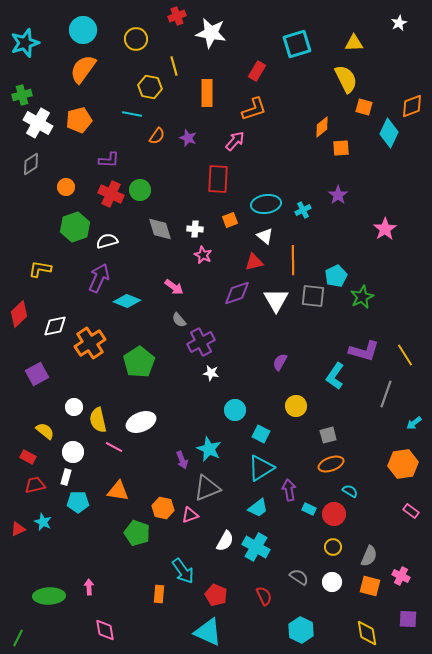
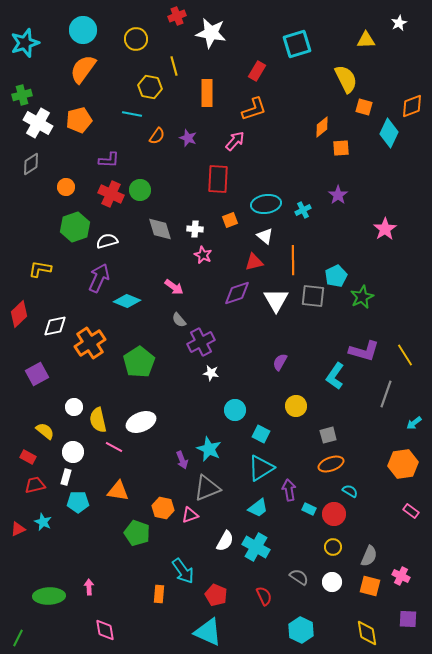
yellow triangle at (354, 43): moved 12 px right, 3 px up
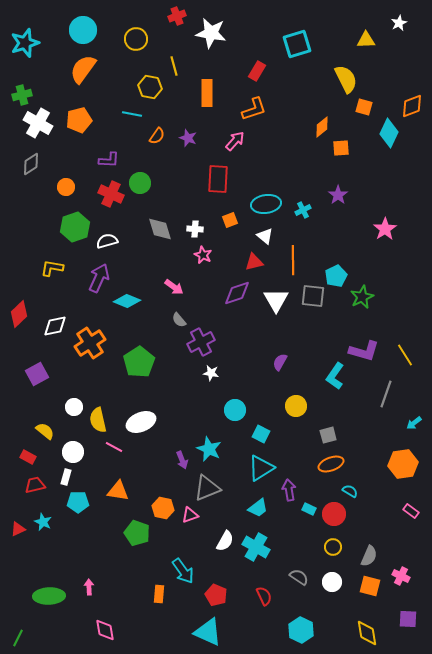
green circle at (140, 190): moved 7 px up
yellow L-shape at (40, 269): moved 12 px right, 1 px up
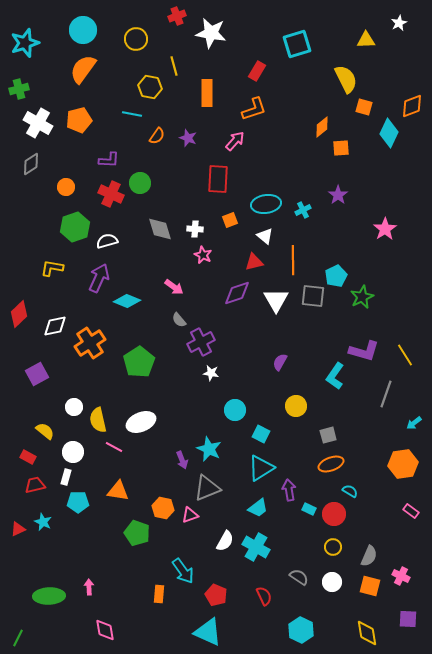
green cross at (22, 95): moved 3 px left, 6 px up
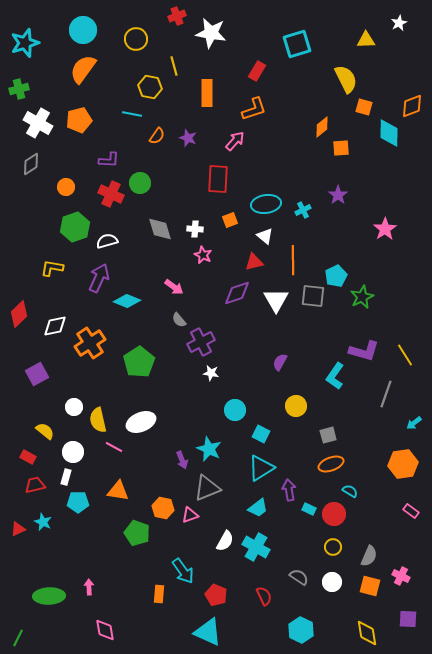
cyan diamond at (389, 133): rotated 24 degrees counterclockwise
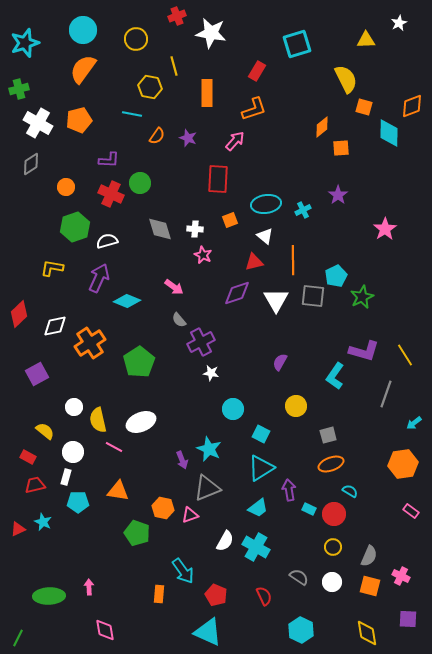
cyan circle at (235, 410): moved 2 px left, 1 px up
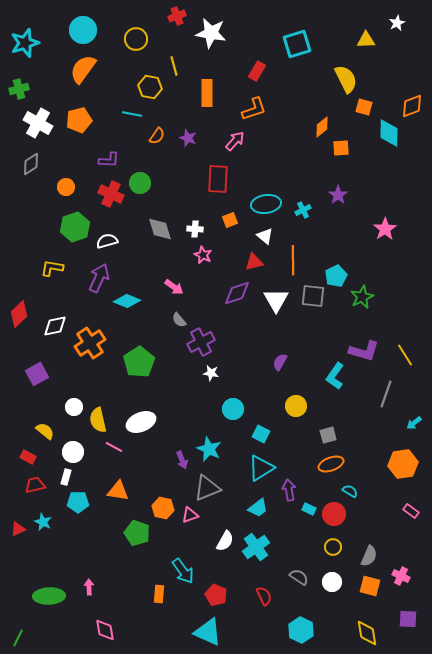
white star at (399, 23): moved 2 px left
cyan cross at (256, 547): rotated 24 degrees clockwise
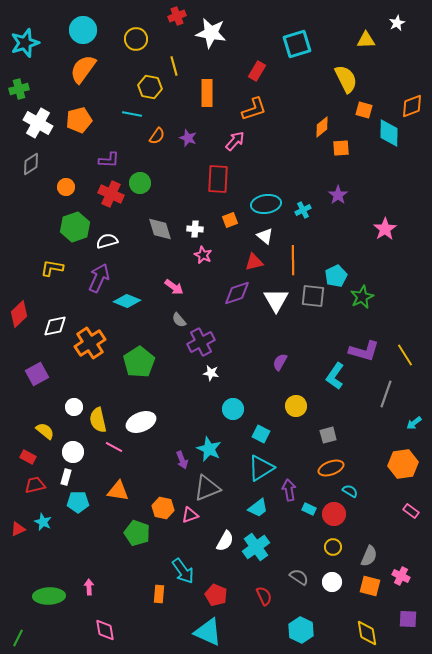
orange square at (364, 107): moved 3 px down
orange ellipse at (331, 464): moved 4 px down
